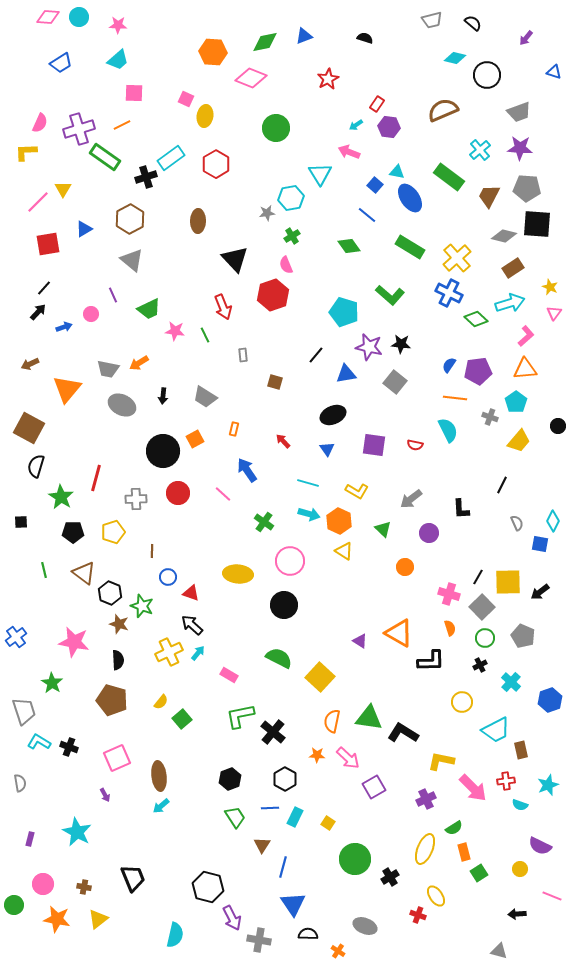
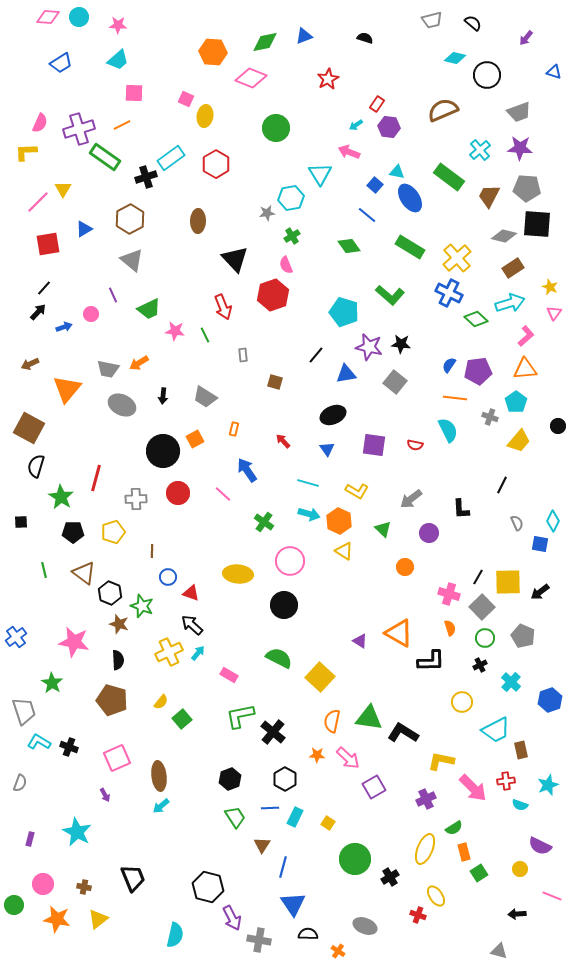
gray semicircle at (20, 783): rotated 30 degrees clockwise
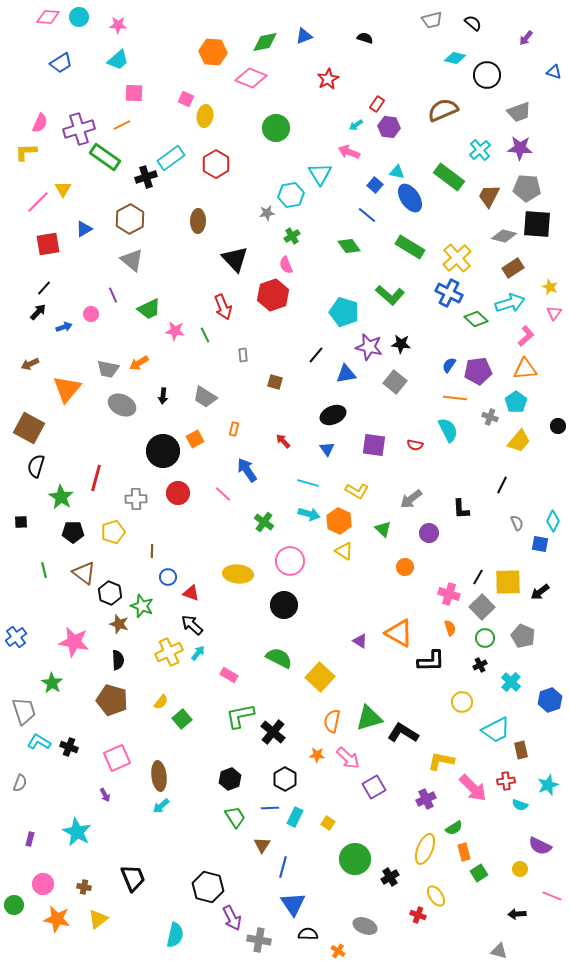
cyan hexagon at (291, 198): moved 3 px up
green triangle at (369, 718): rotated 24 degrees counterclockwise
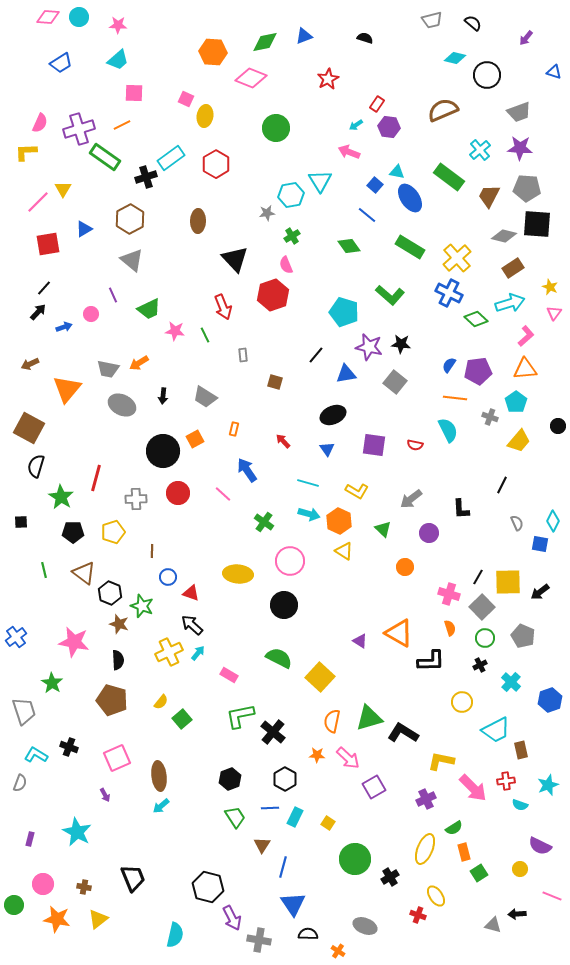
cyan triangle at (320, 174): moved 7 px down
cyan L-shape at (39, 742): moved 3 px left, 13 px down
gray triangle at (499, 951): moved 6 px left, 26 px up
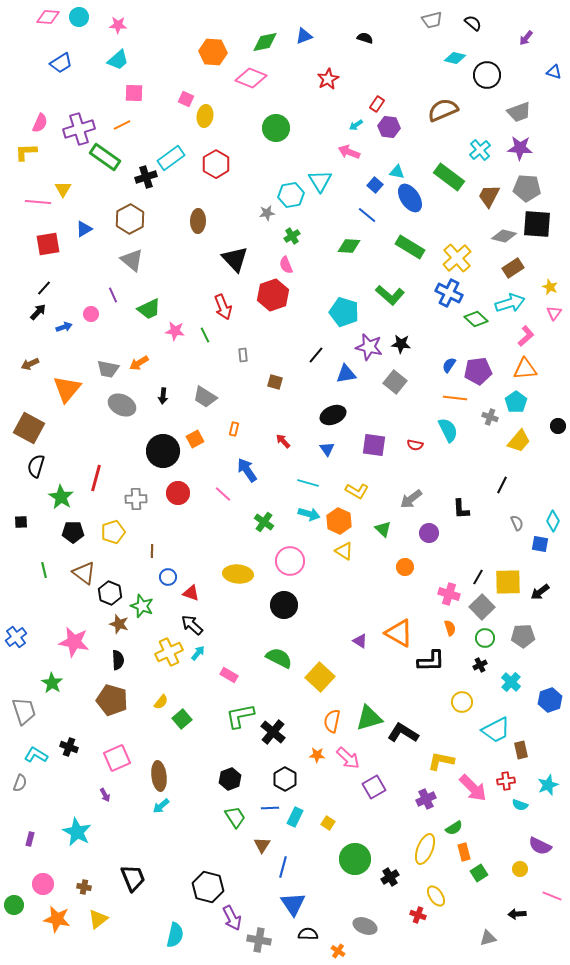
pink line at (38, 202): rotated 50 degrees clockwise
green diamond at (349, 246): rotated 50 degrees counterclockwise
gray pentagon at (523, 636): rotated 25 degrees counterclockwise
gray triangle at (493, 925): moved 5 px left, 13 px down; rotated 30 degrees counterclockwise
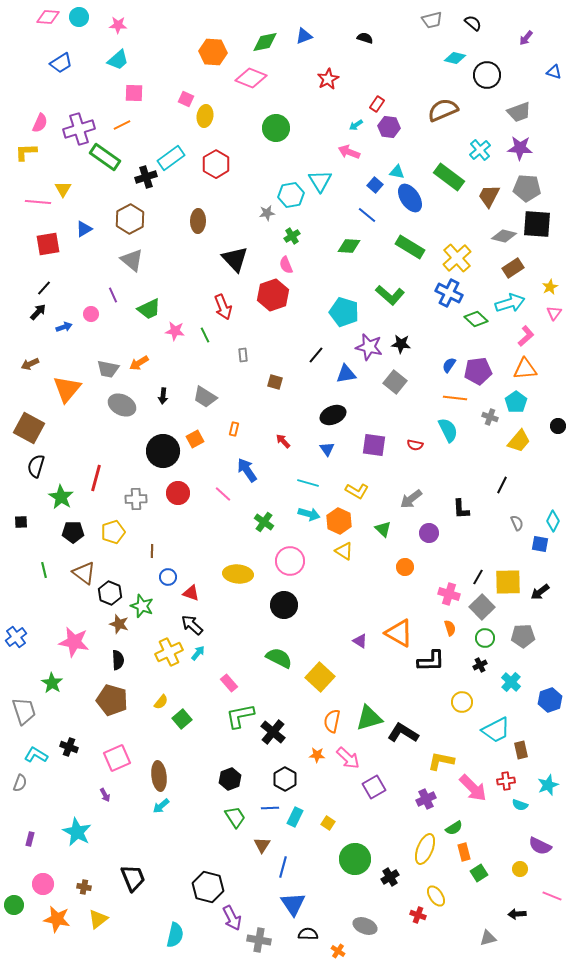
yellow star at (550, 287): rotated 21 degrees clockwise
pink rectangle at (229, 675): moved 8 px down; rotated 18 degrees clockwise
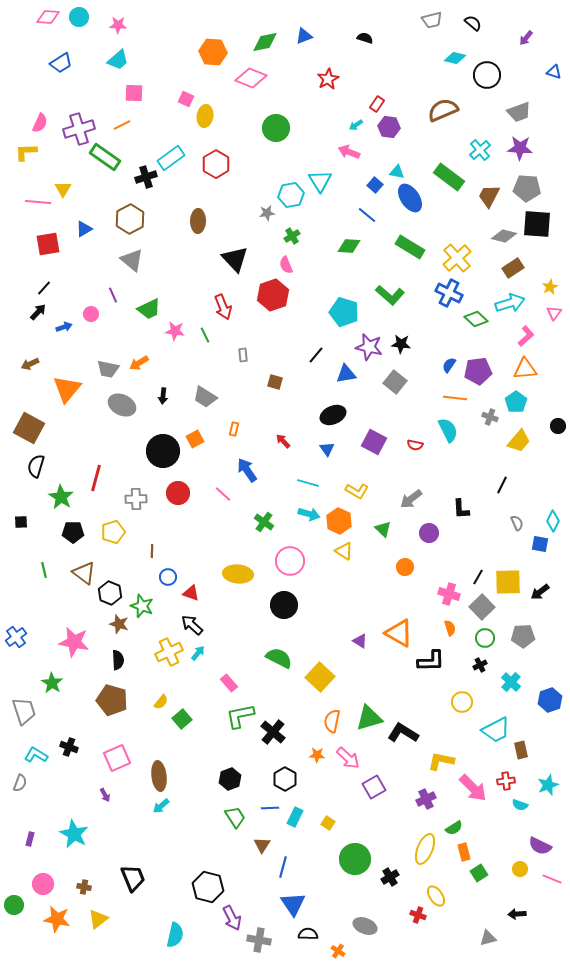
purple square at (374, 445): moved 3 px up; rotated 20 degrees clockwise
cyan star at (77, 832): moved 3 px left, 2 px down
pink line at (552, 896): moved 17 px up
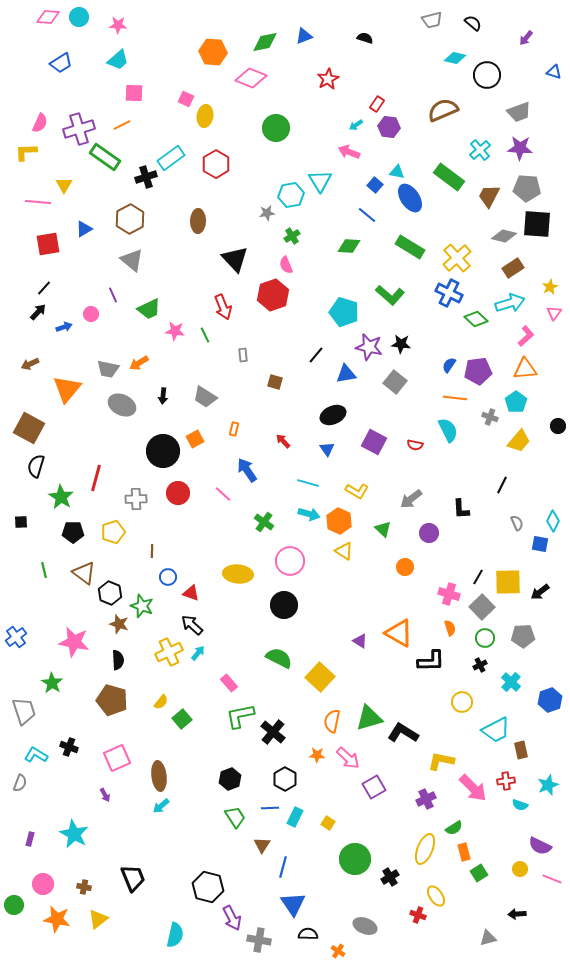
yellow triangle at (63, 189): moved 1 px right, 4 px up
